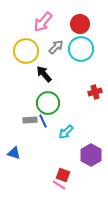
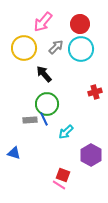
yellow circle: moved 2 px left, 3 px up
green circle: moved 1 px left, 1 px down
blue line: moved 1 px right, 2 px up
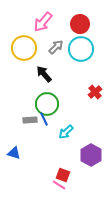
red cross: rotated 24 degrees counterclockwise
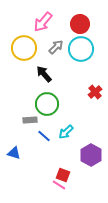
blue line: moved 17 px down; rotated 24 degrees counterclockwise
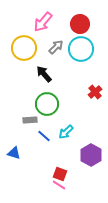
red square: moved 3 px left, 1 px up
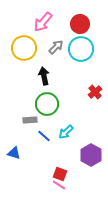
black arrow: moved 2 px down; rotated 30 degrees clockwise
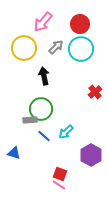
green circle: moved 6 px left, 5 px down
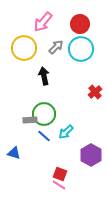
green circle: moved 3 px right, 5 px down
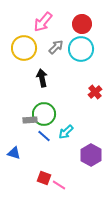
red circle: moved 2 px right
black arrow: moved 2 px left, 2 px down
red square: moved 16 px left, 4 px down
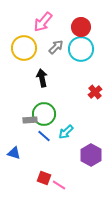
red circle: moved 1 px left, 3 px down
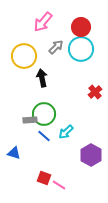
yellow circle: moved 8 px down
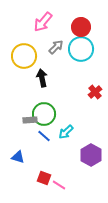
blue triangle: moved 4 px right, 4 px down
